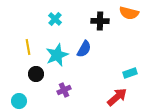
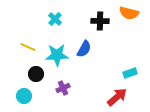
yellow line: rotated 56 degrees counterclockwise
cyan star: rotated 20 degrees clockwise
purple cross: moved 1 px left, 2 px up
cyan circle: moved 5 px right, 5 px up
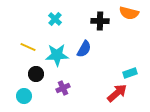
red arrow: moved 4 px up
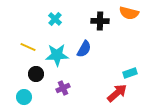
cyan circle: moved 1 px down
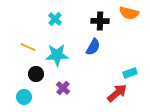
blue semicircle: moved 9 px right, 2 px up
purple cross: rotated 24 degrees counterclockwise
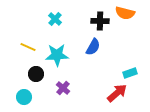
orange semicircle: moved 4 px left
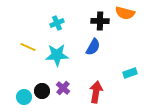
cyan cross: moved 2 px right, 4 px down; rotated 24 degrees clockwise
black circle: moved 6 px right, 17 px down
red arrow: moved 21 px left, 1 px up; rotated 40 degrees counterclockwise
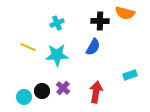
cyan rectangle: moved 2 px down
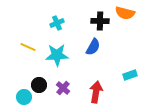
black circle: moved 3 px left, 6 px up
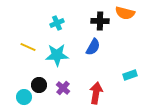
red arrow: moved 1 px down
